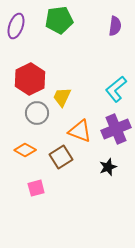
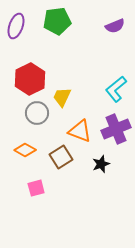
green pentagon: moved 2 px left, 1 px down
purple semicircle: rotated 60 degrees clockwise
black star: moved 7 px left, 3 px up
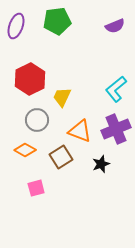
gray circle: moved 7 px down
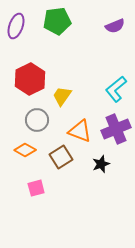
yellow trapezoid: moved 1 px up; rotated 10 degrees clockwise
